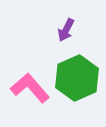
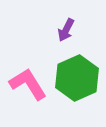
pink L-shape: moved 2 px left, 4 px up; rotated 9 degrees clockwise
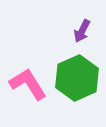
purple arrow: moved 16 px right, 1 px down
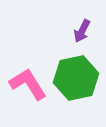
green hexagon: moved 1 px left; rotated 12 degrees clockwise
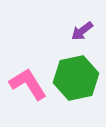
purple arrow: rotated 25 degrees clockwise
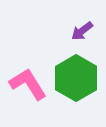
green hexagon: rotated 18 degrees counterclockwise
